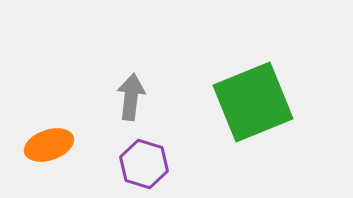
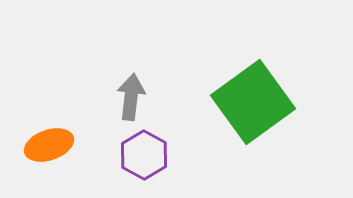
green square: rotated 14 degrees counterclockwise
purple hexagon: moved 9 px up; rotated 12 degrees clockwise
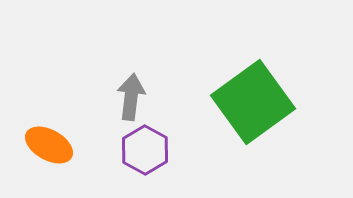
orange ellipse: rotated 48 degrees clockwise
purple hexagon: moved 1 px right, 5 px up
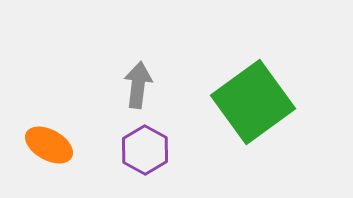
gray arrow: moved 7 px right, 12 px up
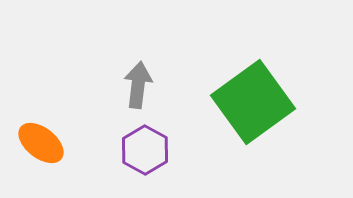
orange ellipse: moved 8 px left, 2 px up; rotated 9 degrees clockwise
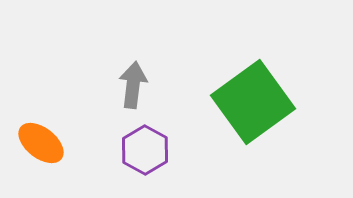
gray arrow: moved 5 px left
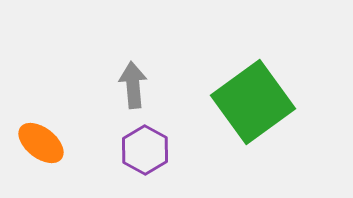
gray arrow: rotated 12 degrees counterclockwise
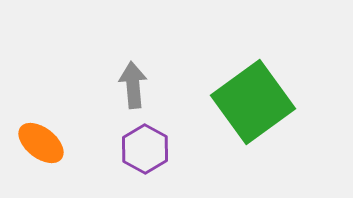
purple hexagon: moved 1 px up
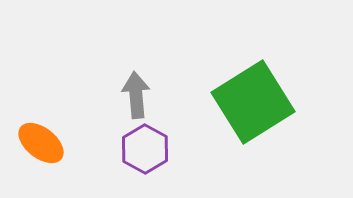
gray arrow: moved 3 px right, 10 px down
green square: rotated 4 degrees clockwise
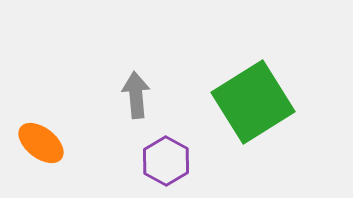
purple hexagon: moved 21 px right, 12 px down
